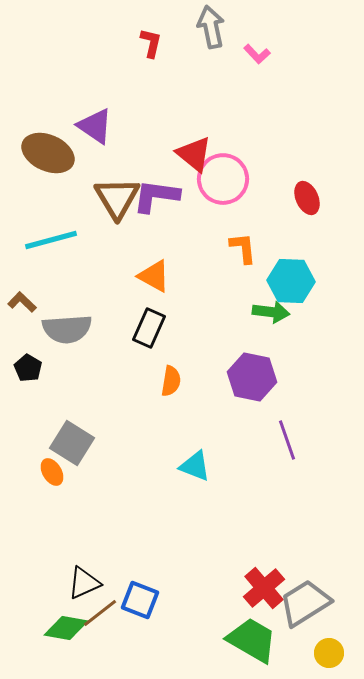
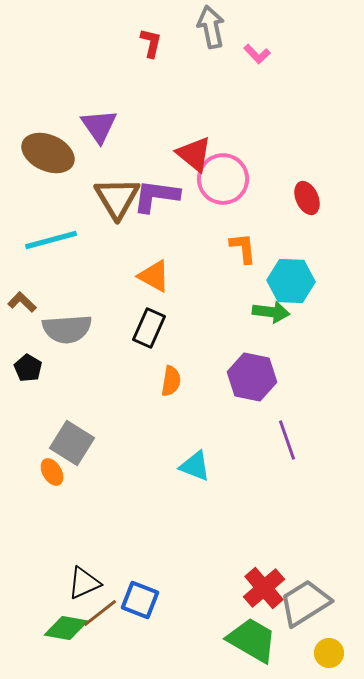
purple triangle: moved 4 px right; rotated 21 degrees clockwise
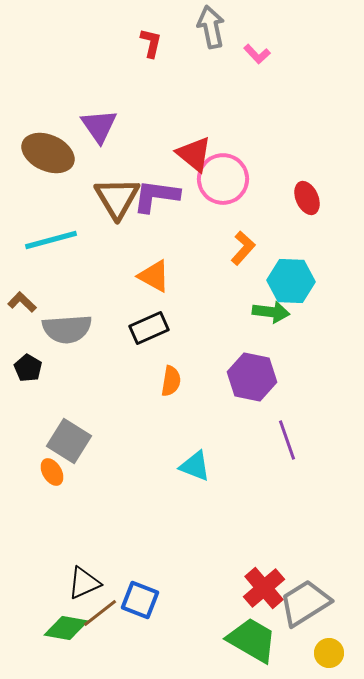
orange L-shape: rotated 48 degrees clockwise
black rectangle: rotated 42 degrees clockwise
gray square: moved 3 px left, 2 px up
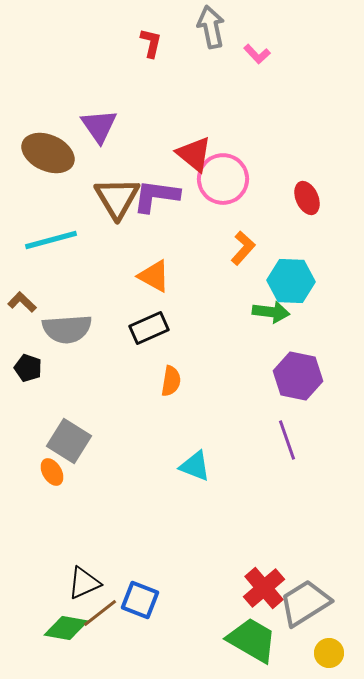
black pentagon: rotated 12 degrees counterclockwise
purple hexagon: moved 46 px right, 1 px up
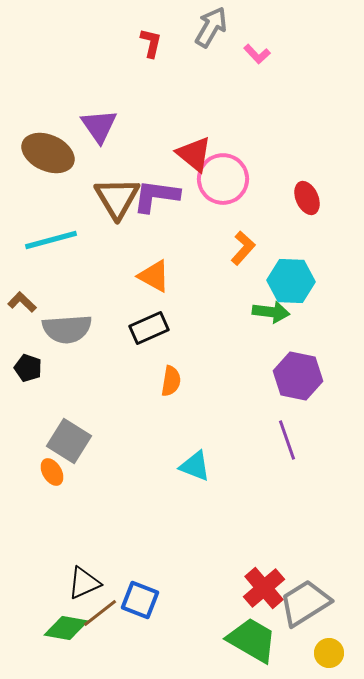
gray arrow: rotated 42 degrees clockwise
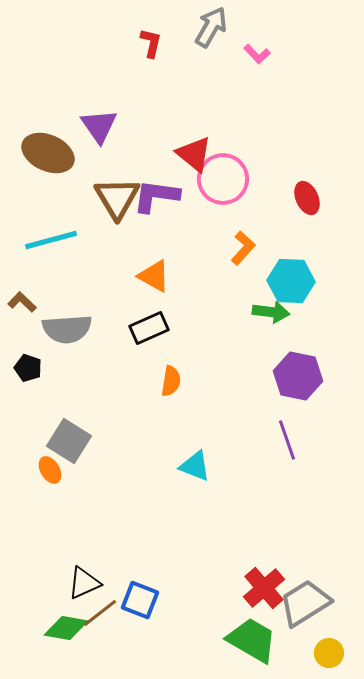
orange ellipse: moved 2 px left, 2 px up
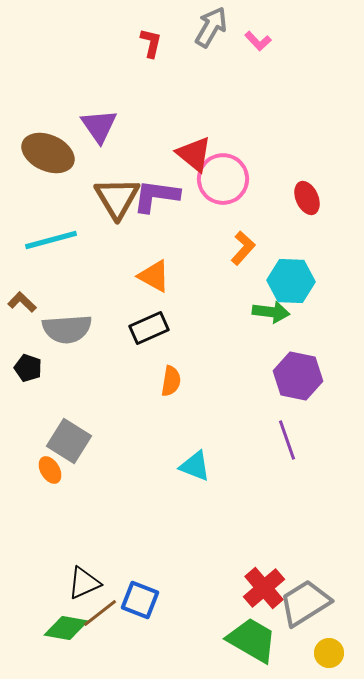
pink L-shape: moved 1 px right, 13 px up
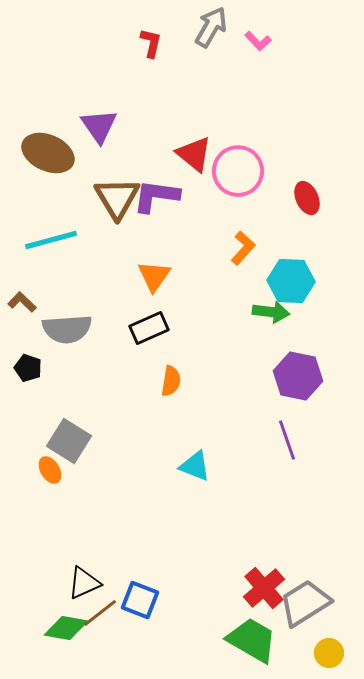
pink circle: moved 15 px right, 8 px up
orange triangle: rotated 36 degrees clockwise
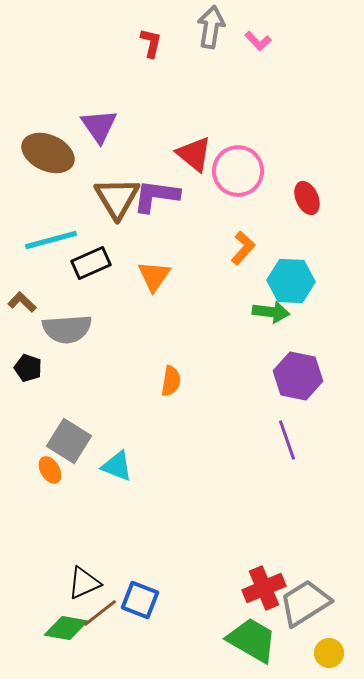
gray arrow: rotated 21 degrees counterclockwise
black rectangle: moved 58 px left, 65 px up
cyan triangle: moved 78 px left
red cross: rotated 18 degrees clockwise
